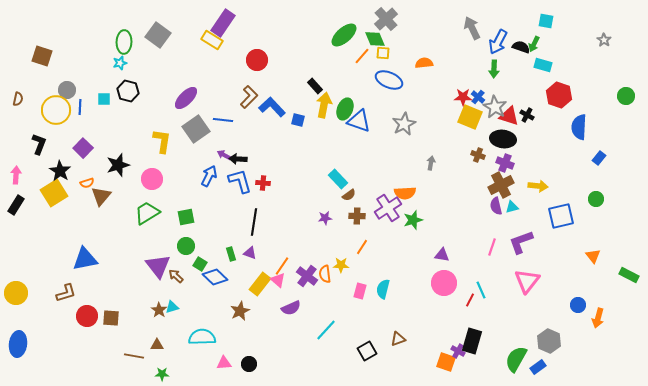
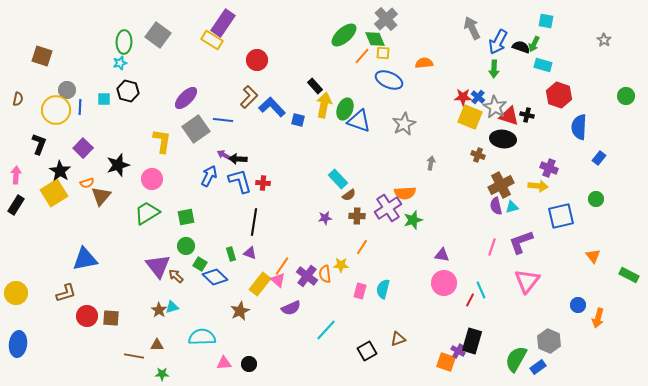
black cross at (527, 115): rotated 16 degrees counterclockwise
purple cross at (505, 163): moved 44 px right, 5 px down
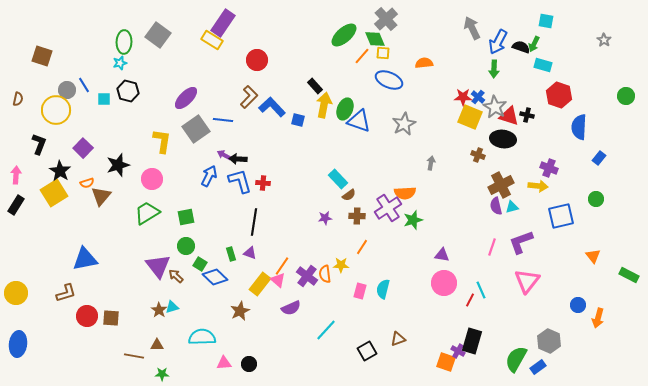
blue line at (80, 107): moved 4 px right, 22 px up; rotated 35 degrees counterclockwise
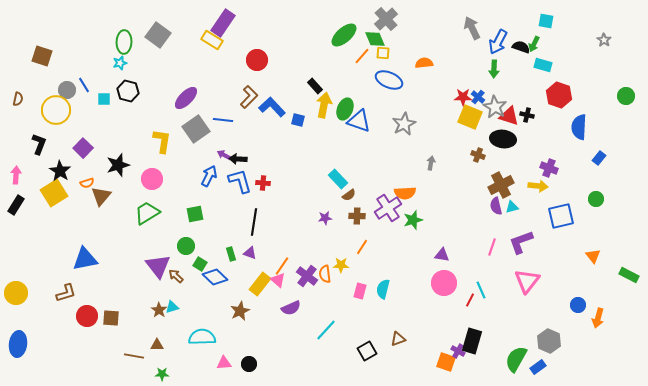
green square at (186, 217): moved 9 px right, 3 px up
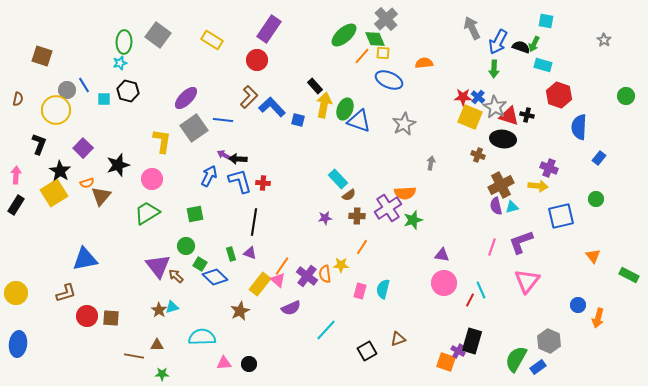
purple rectangle at (223, 23): moved 46 px right, 6 px down
gray square at (196, 129): moved 2 px left, 1 px up
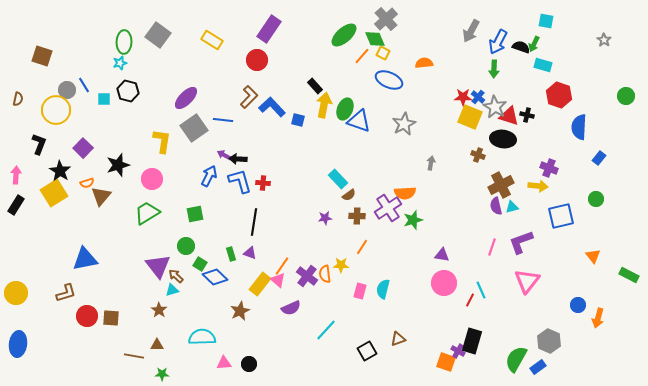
gray arrow at (472, 28): moved 1 px left, 3 px down; rotated 125 degrees counterclockwise
yellow square at (383, 53): rotated 24 degrees clockwise
cyan triangle at (172, 307): moved 17 px up
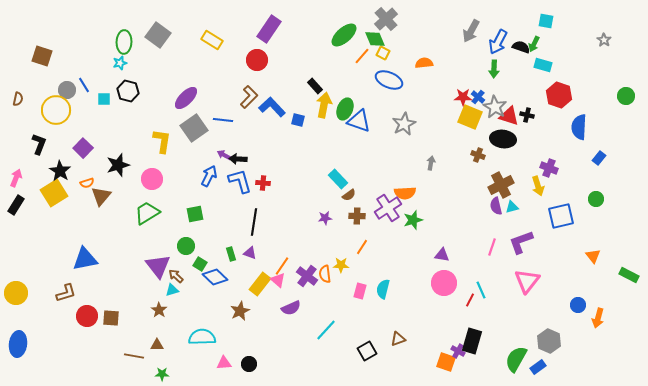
pink arrow at (16, 175): moved 3 px down; rotated 18 degrees clockwise
yellow arrow at (538, 186): rotated 66 degrees clockwise
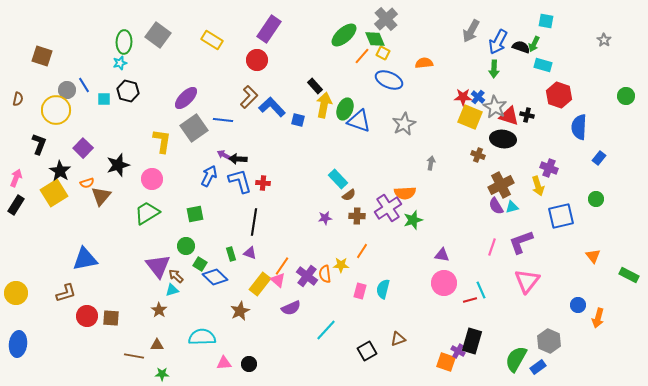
purple semicircle at (496, 206): rotated 18 degrees counterclockwise
orange line at (362, 247): moved 4 px down
red line at (470, 300): rotated 48 degrees clockwise
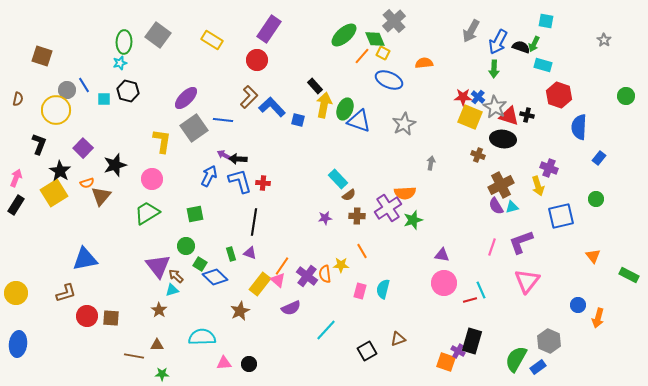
gray cross at (386, 19): moved 8 px right, 2 px down
black star at (118, 165): moved 3 px left
orange line at (362, 251): rotated 63 degrees counterclockwise
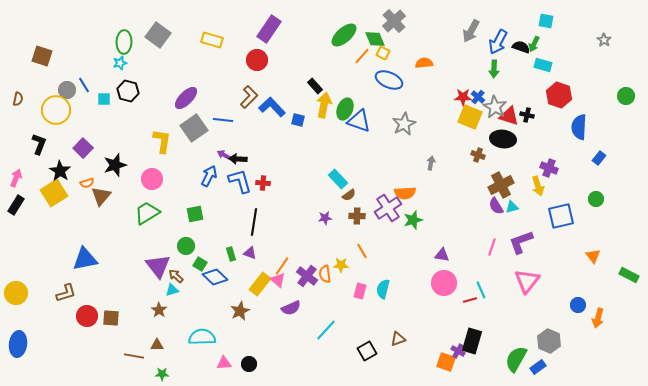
yellow rectangle at (212, 40): rotated 15 degrees counterclockwise
